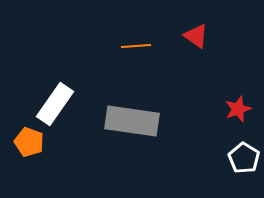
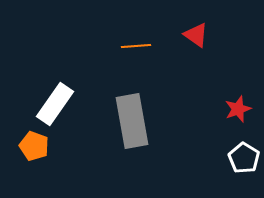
red triangle: moved 1 px up
gray rectangle: rotated 72 degrees clockwise
orange pentagon: moved 5 px right, 4 px down
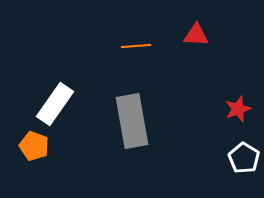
red triangle: rotated 32 degrees counterclockwise
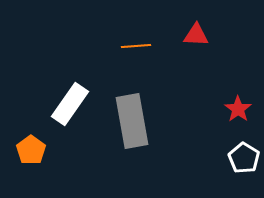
white rectangle: moved 15 px right
red star: rotated 16 degrees counterclockwise
orange pentagon: moved 3 px left, 4 px down; rotated 16 degrees clockwise
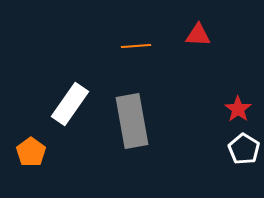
red triangle: moved 2 px right
orange pentagon: moved 2 px down
white pentagon: moved 9 px up
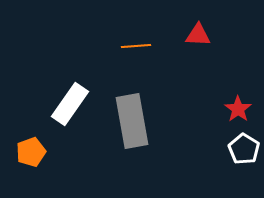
orange pentagon: rotated 16 degrees clockwise
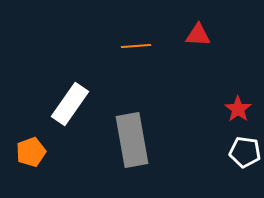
gray rectangle: moved 19 px down
white pentagon: moved 1 px right, 3 px down; rotated 24 degrees counterclockwise
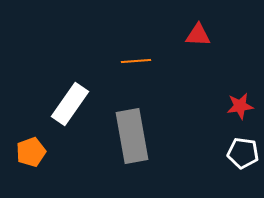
orange line: moved 15 px down
red star: moved 2 px right, 3 px up; rotated 28 degrees clockwise
gray rectangle: moved 4 px up
white pentagon: moved 2 px left, 1 px down
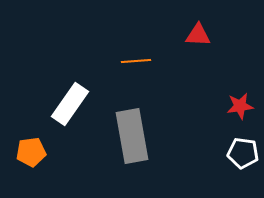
orange pentagon: rotated 12 degrees clockwise
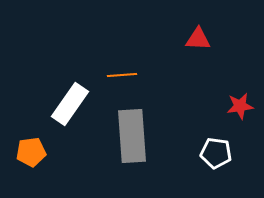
red triangle: moved 4 px down
orange line: moved 14 px left, 14 px down
gray rectangle: rotated 6 degrees clockwise
white pentagon: moved 27 px left
